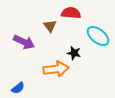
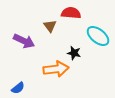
purple arrow: moved 1 px up
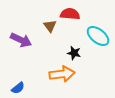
red semicircle: moved 1 px left, 1 px down
purple arrow: moved 3 px left, 1 px up
orange arrow: moved 6 px right, 5 px down
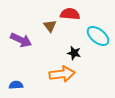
blue semicircle: moved 2 px left, 3 px up; rotated 144 degrees counterclockwise
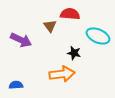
cyan ellipse: rotated 15 degrees counterclockwise
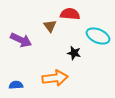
orange arrow: moved 7 px left, 4 px down
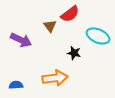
red semicircle: rotated 138 degrees clockwise
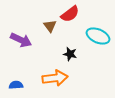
black star: moved 4 px left, 1 px down
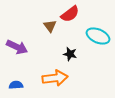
purple arrow: moved 4 px left, 7 px down
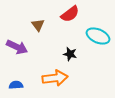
brown triangle: moved 12 px left, 1 px up
